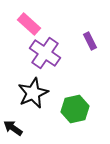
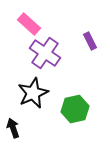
black arrow: rotated 36 degrees clockwise
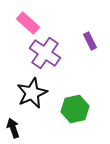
pink rectangle: moved 1 px left, 1 px up
black star: moved 1 px left
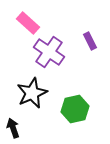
purple cross: moved 4 px right, 1 px up
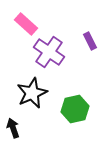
pink rectangle: moved 2 px left, 1 px down
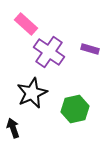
purple rectangle: moved 8 px down; rotated 48 degrees counterclockwise
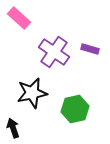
pink rectangle: moved 7 px left, 6 px up
purple cross: moved 5 px right
black star: rotated 12 degrees clockwise
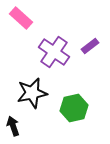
pink rectangle: moved 2 px right
purple rectangle: moved 3 px up; rotated 54 degrees counterclockwise
green hexagon: moved 1 px left, 1 px up
black arrow: moved 2 px up
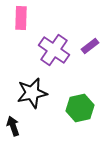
pink rectangle: rotated 50 degrees clockwise
purple cross: moved 2 px up
green hexagon: moved 6 px right
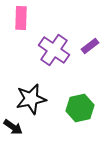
black star: moved 1 px left, 6 px down
black arrow: moved 1 px down; rotated 144 degrees clockwise
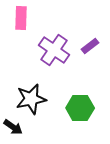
green hexagon: rotated 12 degrees clockwise
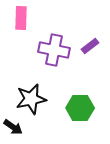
purple cross: rotated 24 degrees counterclockwise
